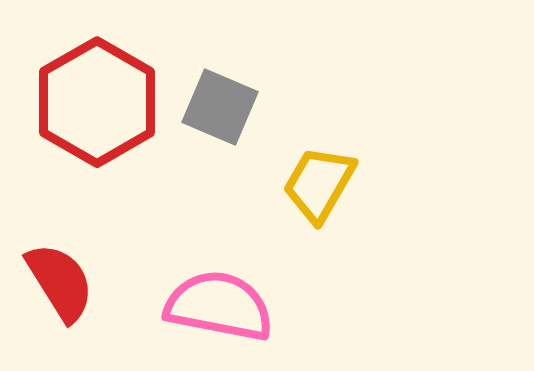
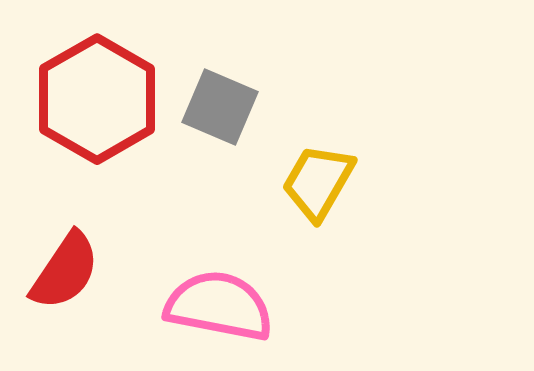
red hexagon: moved 3 px up
yellow trapezoid: moved 1 px left, 2 px up
red semicircle: moved 5 px right, 11 px up; rotated 66 degrees clockwise
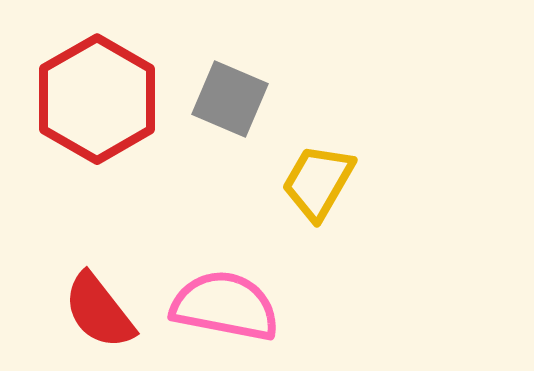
gray square: moved 10 px right, 8 px up
red semicircle: moved 34 px right, 40 px down; rotated 108 degrees clockwise
pink semicircle: moved 6 px right
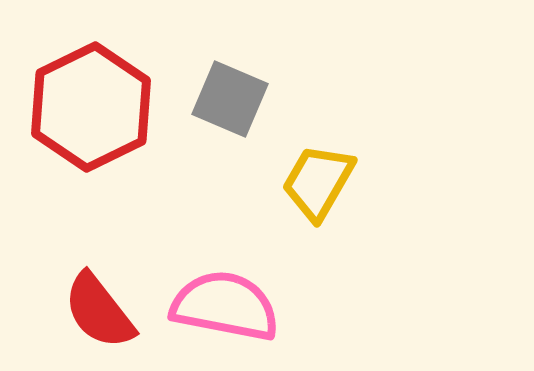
red hexagon: moved 6 px left, 8 px down; rotated 4 degrees clockwise
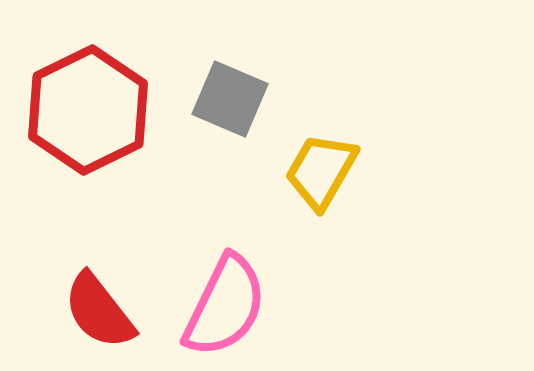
red hexagon: moved 3 px left, 3 px down
yellow trapezoid: moved 3 px right, 11 px up
pink semicircle: rotated 105 degrees clockwise
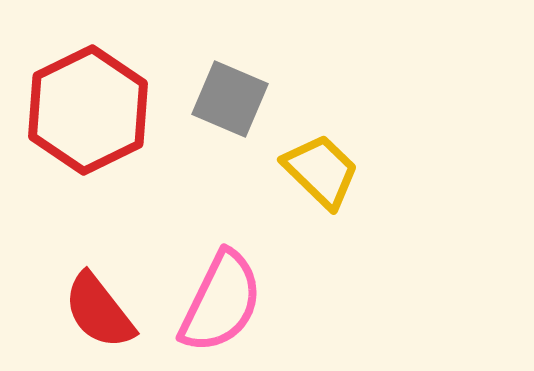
yellow trapezoid: rotated 104 degrees clockwise
pink semicircle: moved 4 px left, 4 px up
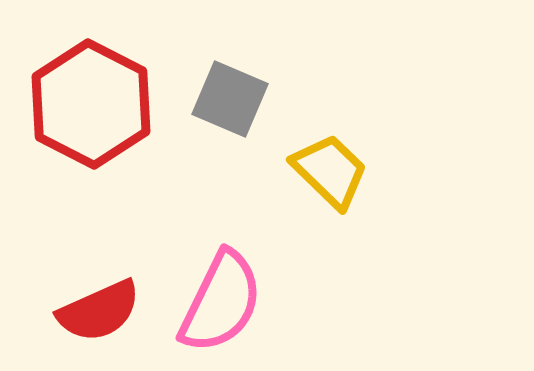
red hexagon: moved 3 px right, 6 px up; rotated 7 degrees counterclockwise
yellow trapezoid: moved 9 px right
red semicircle: rotated 76 degrees counterclockwise
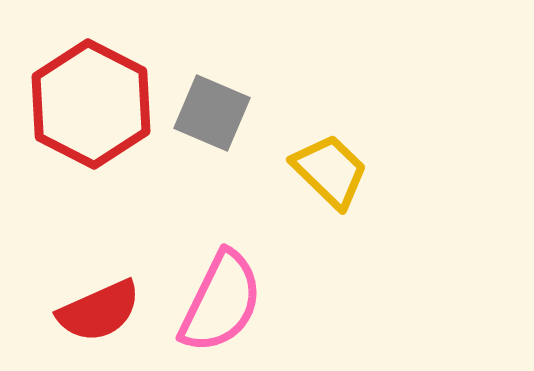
gray square: moved 18 px left, 14 px down
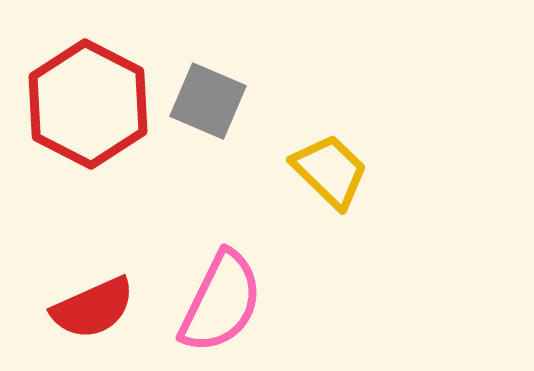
red hexagon: moved 3 px left
gray square: moved 4 px left, 12 px up
red semicircle: moved 6 px left, 3 px up
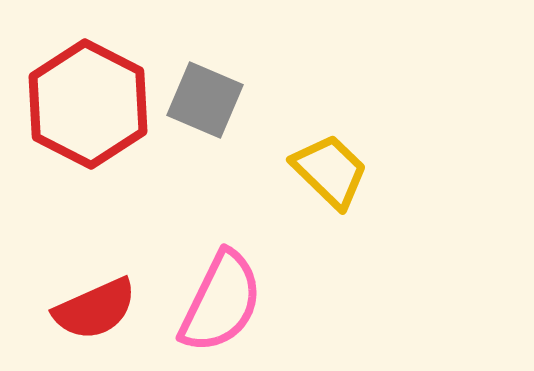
gray square: moved 3 px left, 1 px up
red semicircle: moved 2 px right, 1 px down
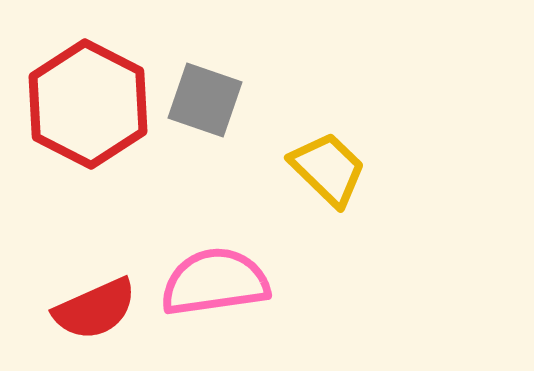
gray square: rotated 4 degrees counterclockwise
yellow trapezoid: moved 2 px left, 2 px up
pink semicircle: moved 6 px left, 20 px up; rotated 124 degrees counterclockwise
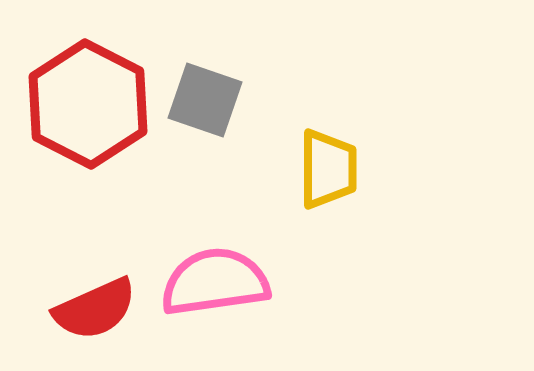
yellow trapezoid: rotated 46 degrees clockwise
